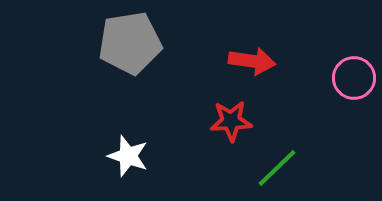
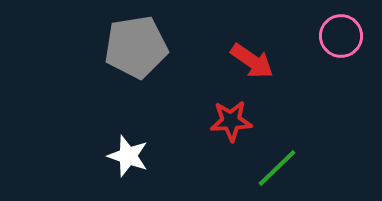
gray pentagon: moved 6 px right, 4 px down
red arrow: rotated 27 degrees clockwise
pink circle: moved 13 px left, 42 px up
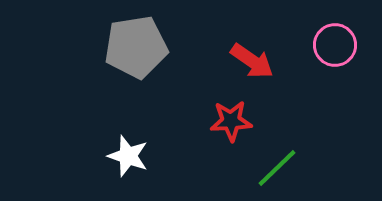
pink circle: moved 6 px left, 9 px down
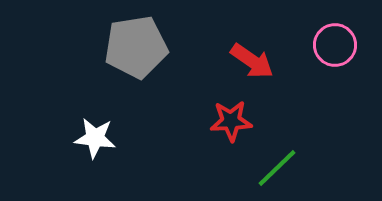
white star: moved 33 px left, 18 px up; rotated 12 degrees counterclockwise
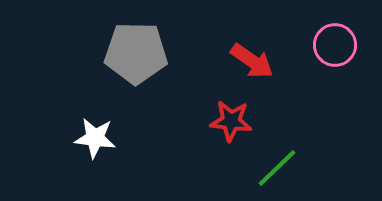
gray pentagon: moved 6 px down; rotated 10 degrees clockwise
red star: rotated 9 degrees clockwise
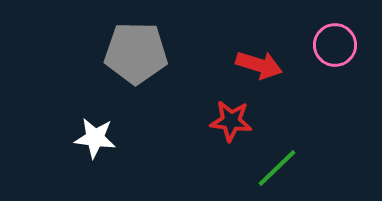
red arrow: moved 7 px right, 4 px down; rotated 18 degrees counterclockwise
